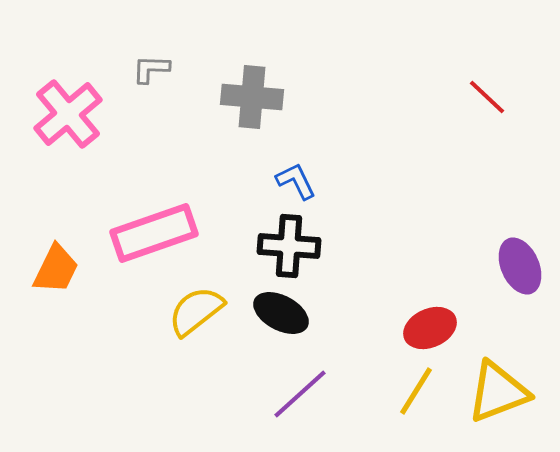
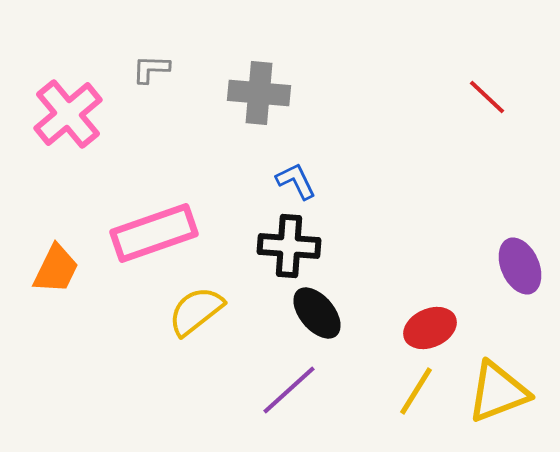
gray cross: moved 7 px right, 4 px up
black ellipse: moved 36 px right; rotated 22 degrees clockwise
purple line: moved 11 px left, 4 px up
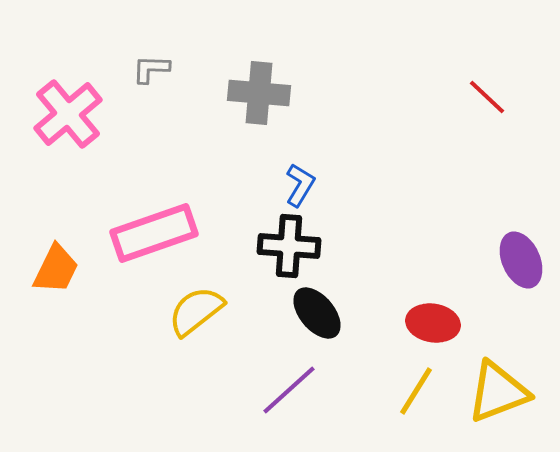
blue L-shape: moved 4 px right, 4 px down; rotated 57 degrees clockwise
purple ellipse: moved 1 px right, 6 px up
red ellipse: moved 3 px right, 5 px up; rotated 33 degrees clockwise
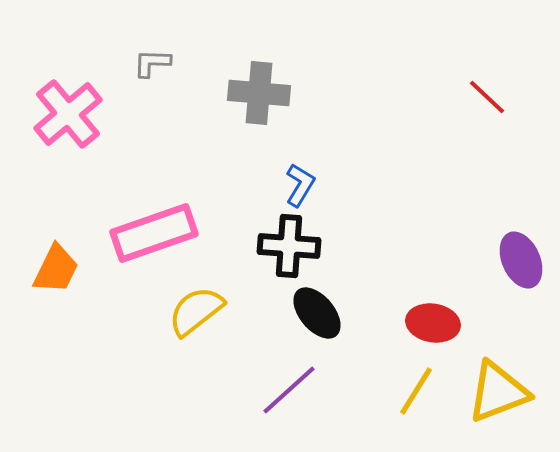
gray L-shape: moved 1 px right, 6 px up
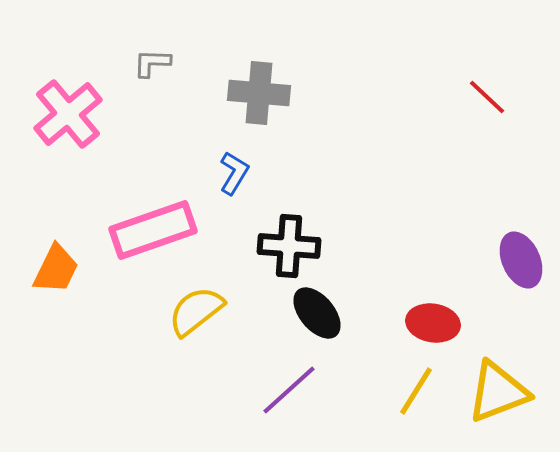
blue L-shape: moved 66 px left, 12 px up
pink rectangle: moved 1 px left, 3 px up
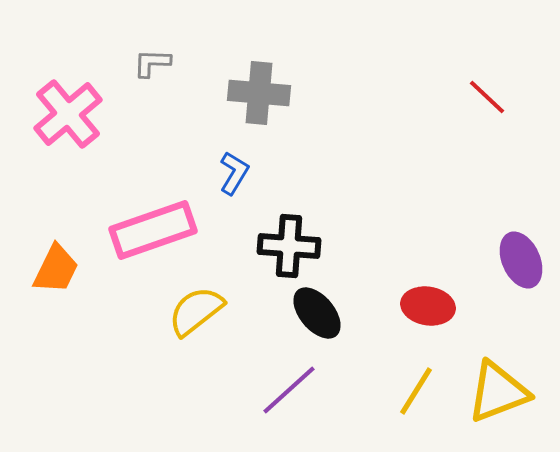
red ellipse: moved 5 px left, 17 px up
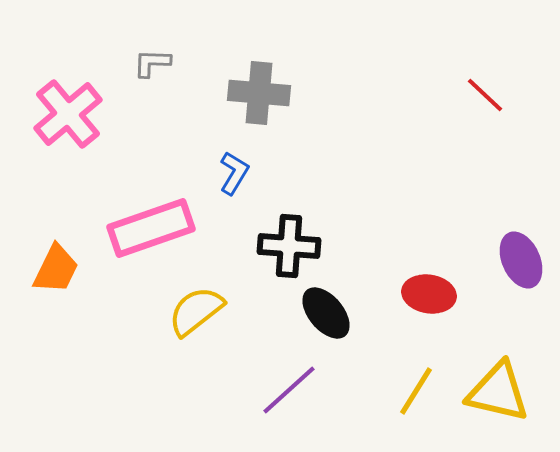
red line: moved 2 px left, 2 px up
pink rectangle: moved 2 px left, 2 px up
red ellipse: moved 1 px right, 12 px up
black ellipse: moved 9 px right
yellow triangle: rotated 34 degrees clockwise
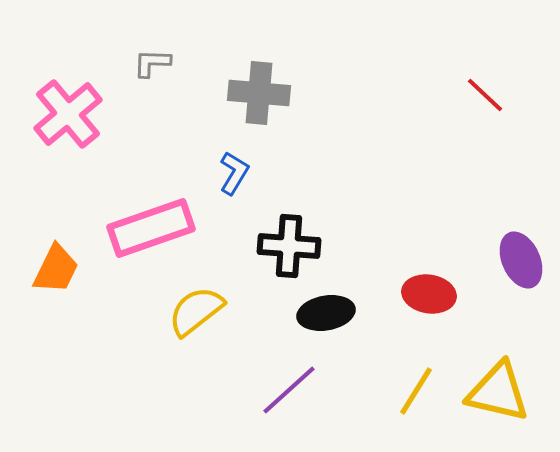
black ellipse: rotated 60 degrees counterclockwise
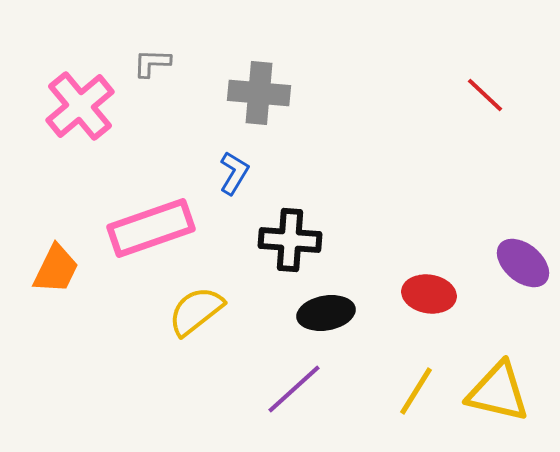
pink cross: moved 12 px right, 8 px up
black cross: moved 1 px right, 6 px up
purple ellipse: moved 2 px right, 3 px down; rotated 26 degrees counterclockwise
purple line: moved 5 px right, 1 px up
